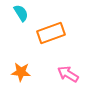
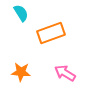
pink arrow: moved 3 px left, 1 px up
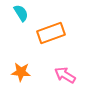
pink arrow: moved 2 px down
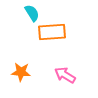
cyan semicircle: moved 11 px right
orange rectangle: moved 1 px right, 1 px up; rotated 16 degrees clockwise
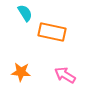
cyan semicircle: moved 7 px left
orange rectangle: rotated 16 degrees clockwise
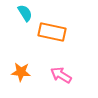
pink arrow: moved 4 px left
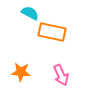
cyan semicircle: moved 5 px right; rotated 30 degrees counterclockwise
pink arrow: rotated 145 degrees counterclockwise
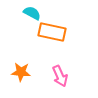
cyan semicircle: moved 2 px right
pink arrow: moved 1 px left, 1 px down
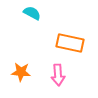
orange rectangle: moved 18 px right, 11 px down
pink arrow: moved 2 px left, 1 px up; rotated 20 degrees clockwise
